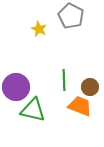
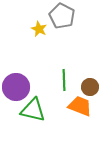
gray pentagon: moved 9 px left
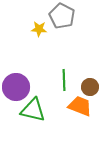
yellow star: rotated 21 degrees counterclockwise
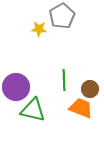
gray pentagon: rotated 15 degrees clockwise
brown circle: moved 2 px down
orange trapezoid: moved 1 px right, 2 px down
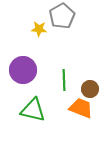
purple circle: moved 7 px right, 17 px up
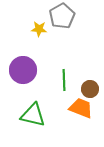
green triangle: moved 5 px down
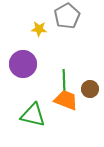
gray pentagon: moved 5 px right
purple circle: moved 6 px up
orange trapezoid: moved 15 px left, 8 px up
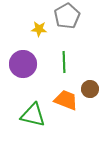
green line: moved 18 px up
